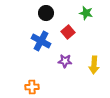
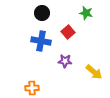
black circle: moved 4 px left
blue cross: rotated 18 degrees counterclockwise
yellow arrow: moved 7 px down; rotated 54 degrees counterclockwise
orange cross: moved 1 px down
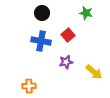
red square: moved 3 px down
purple star: moved 1 px right, 1 px down; rotated 16 degrees counterclockwise
orange cross: moved 3 px left, 2 px up
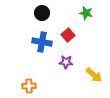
blue cross: moved 1 px right, 1 px down
purple star: rotated 16 degrees clockwise
yellow arrow: moved 3 px down
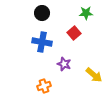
green star: rotated 16 degrees counterclockwise
red square: moved 6 px right, 2 px up
purple star: moved 2 px left, 2 px down; rotated 16 degrees clockwise
orange cross: moved 15 px right; rotated 16 degrees counterclockwise
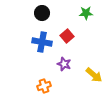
red square: moved 7 px left, 3 px down
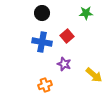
orange cross: moved 1 px right, 1 px up
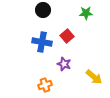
black circle: moved 1 px right, 3 px up
yellow arrow: moved 2 px down
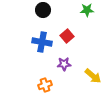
green star: moved 1 px right, 3 px up
purple star: rotated 24 degrees counterclockwise
yellow arrow: moved 1 px left, 1 px up
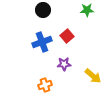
blue cross: rotated 30 degrees counterclockwise
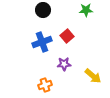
green star: moved 1 px left
